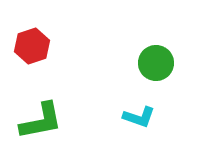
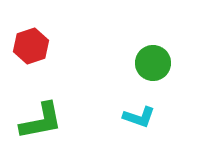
red hexagon: moved 1 px left
green circle: moved 3 px left
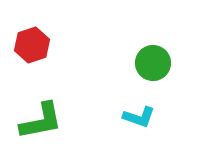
red hexagon: moved 1 px right, 1 px up
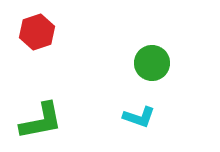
red hexagon: moved 5 px right, 13 px up
green circle: moved 1 px left
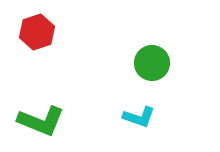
green L-shape: rotated 33 degrees clockwise
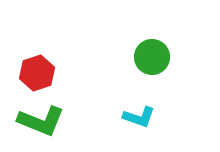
red hexagon: moved 41 px down
green circle: moved 6 px up
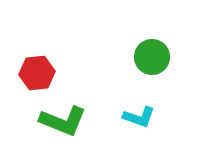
red hexagon: rotated 12 degrees clockwise
green L-shape: moved 22 px right
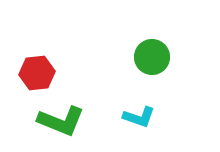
green L-shape: moved 2 px left
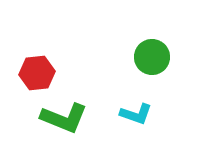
cyan L-shape: moved 3 px left, 3 px up
green L-shape: moved 3 px right, 3 px up
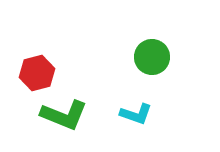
red hexagon: rotated 8 degrees counterclockwise
green L-shape: moved 3 px up
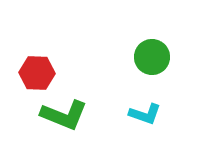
red hexagon: rotated 16 degrees clockwise
cyan L-shape: moved 9 px right
